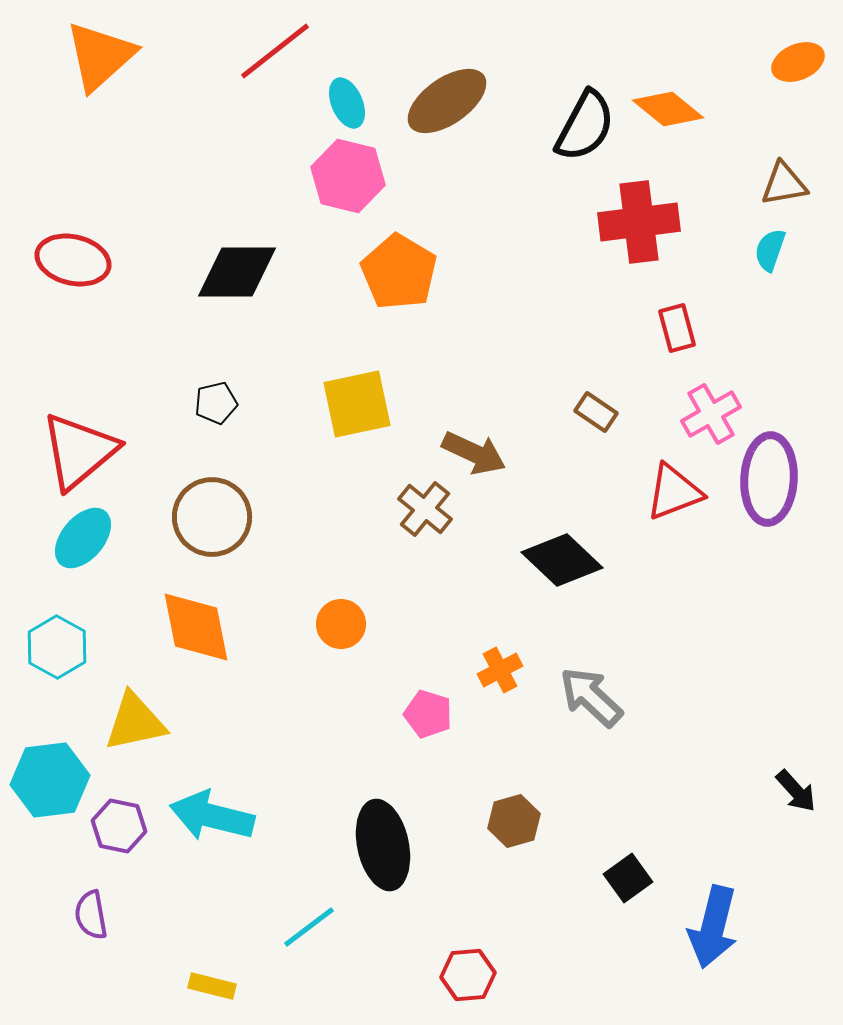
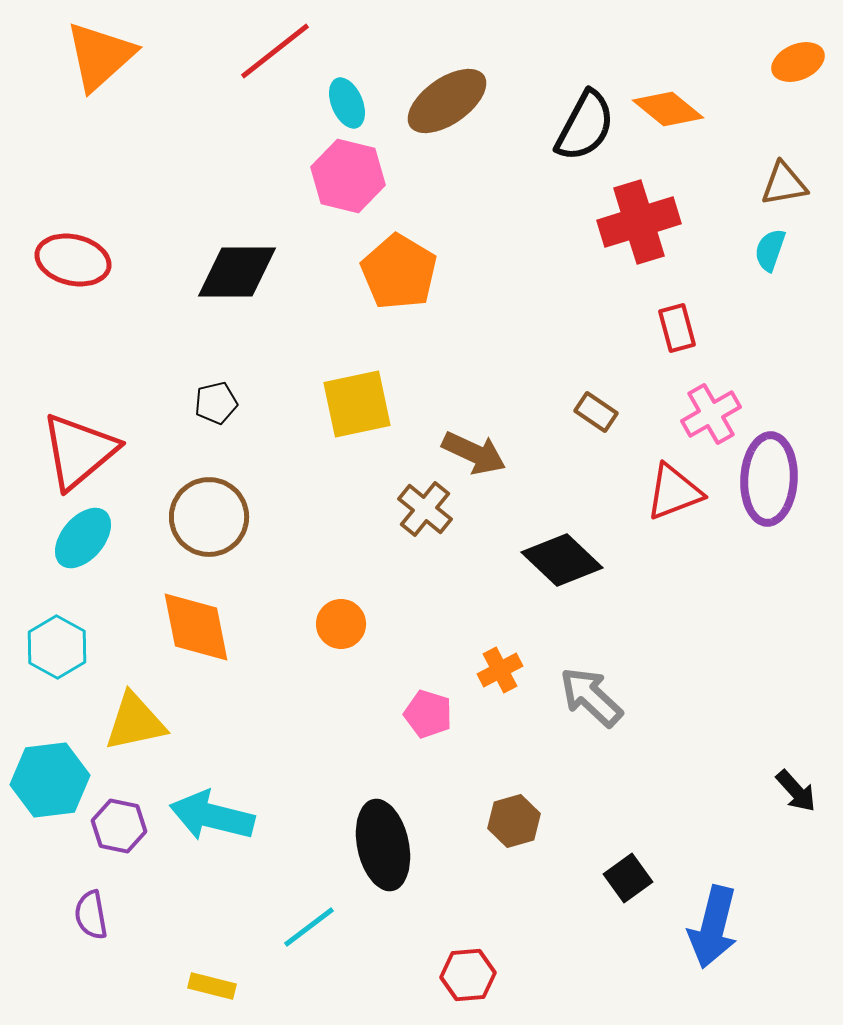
red cross at (639, 222): rotated 10 degrees counterclockwise
brown circle at (212, 517): moved 3 px left
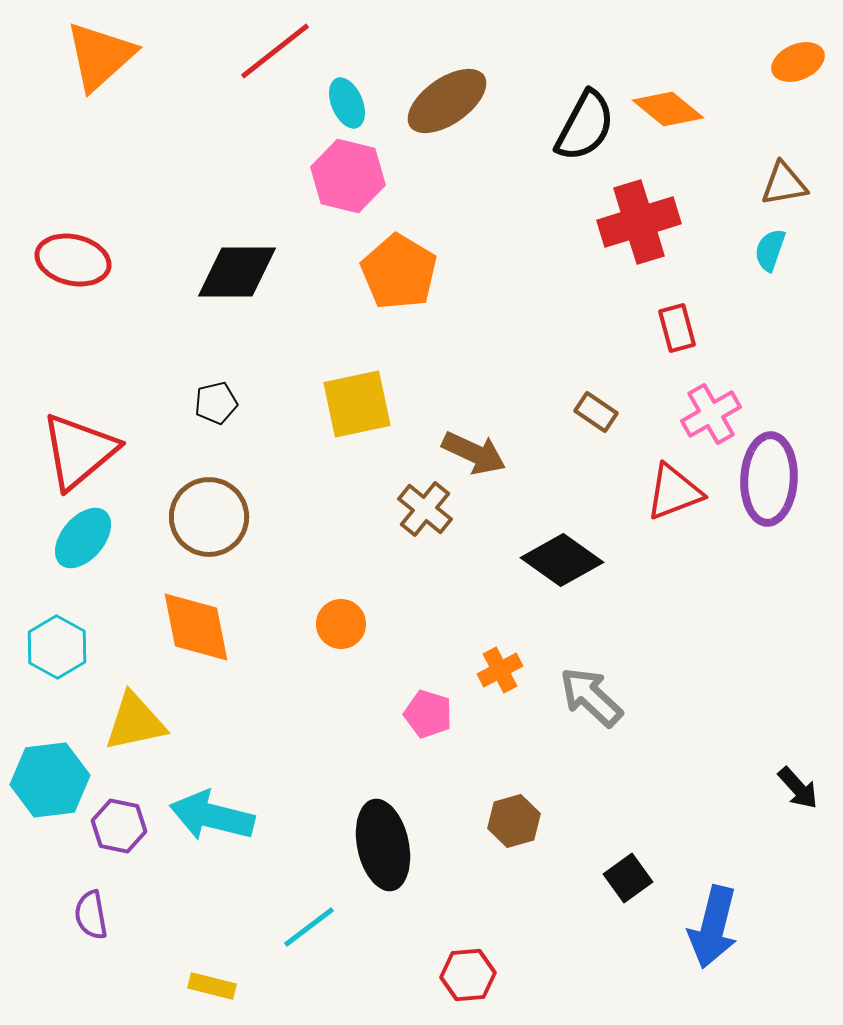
black diamond at (562, 560): rotated 8 degrees counterclockwise
black arrow at (796, 791): moved 2 px right, 3 px up
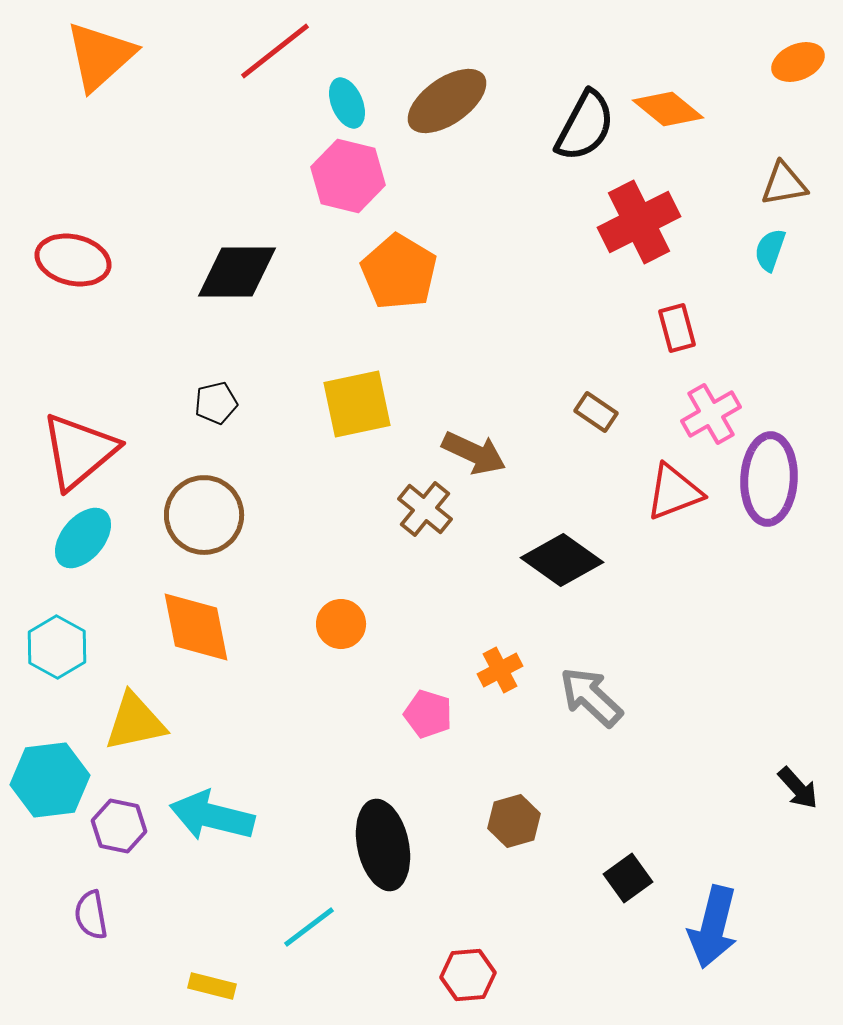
red cross at (639, 222): rotated 10 degrees counterclockwise
brown circle at (209, 517): moved 5 px left, 2 px up
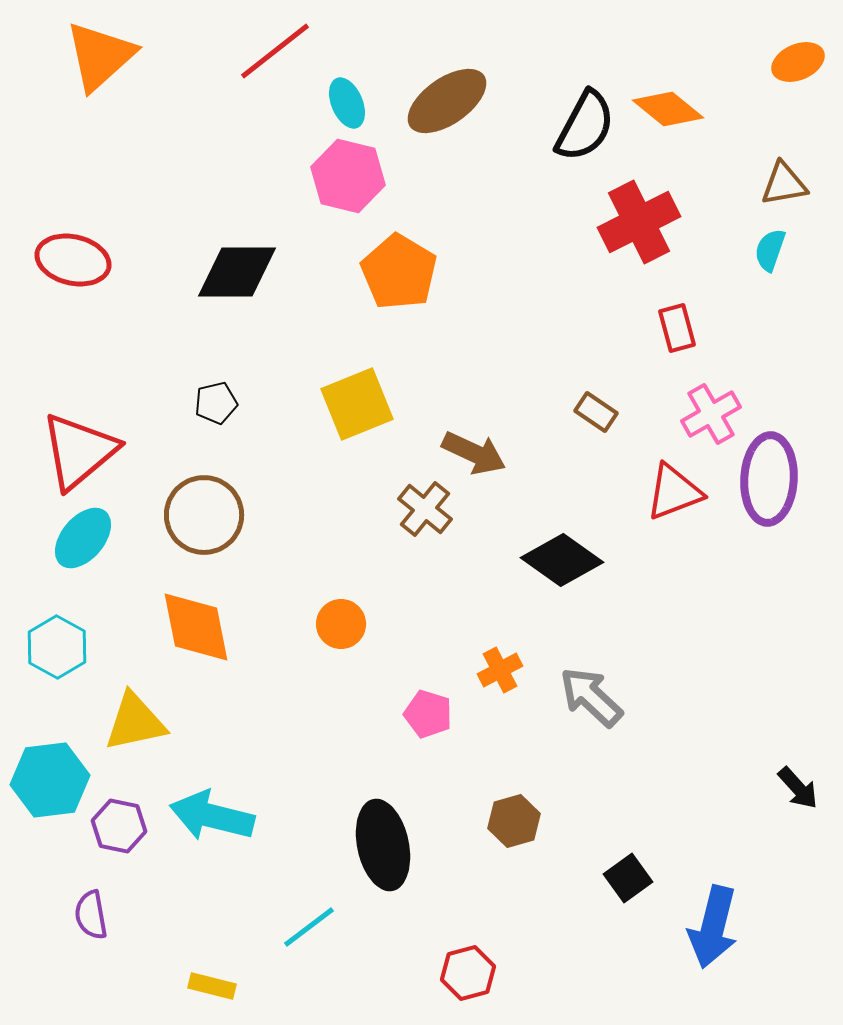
yellow square at (357, 404): rotated 10 degrees counterclockwise
red hexagon at (468, 975): moved 2 px up; rotated 10 degrees counterclockwise
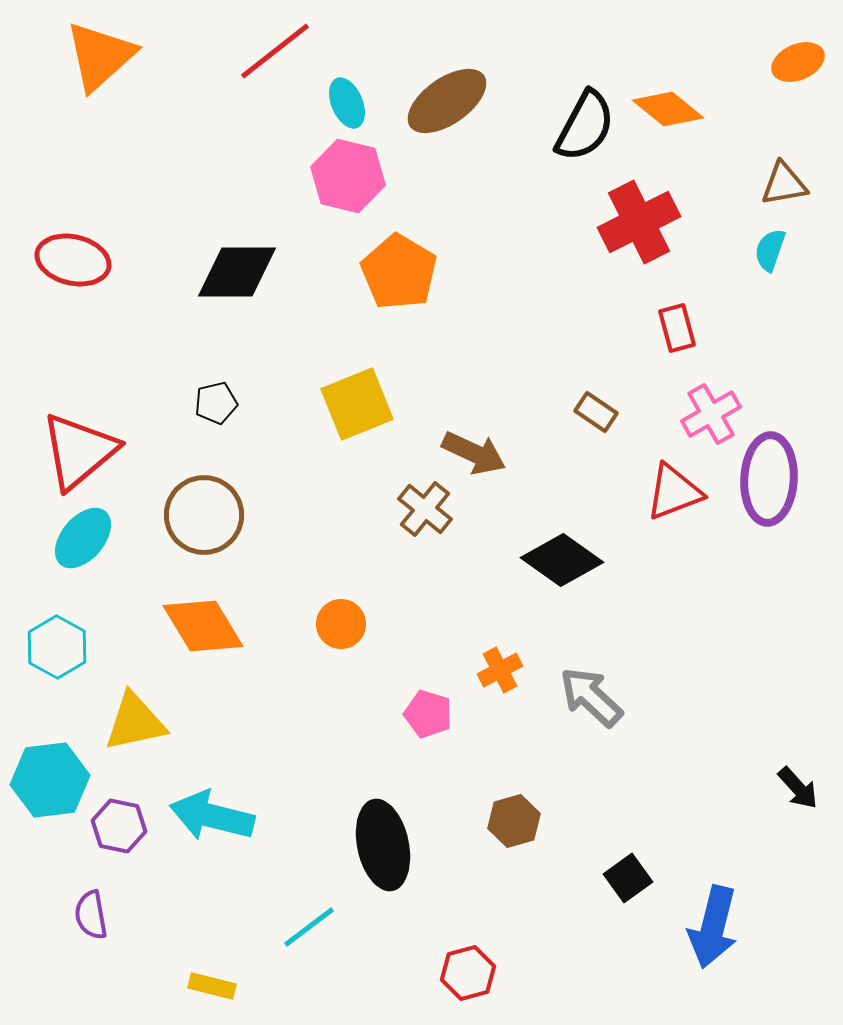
orange diamond at (196, 627): moved 7 px right, 1 px up; rotated 20 degrees counterclockwise
